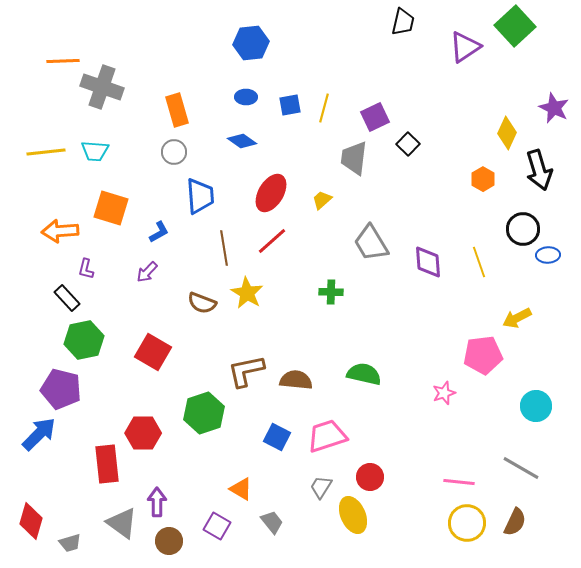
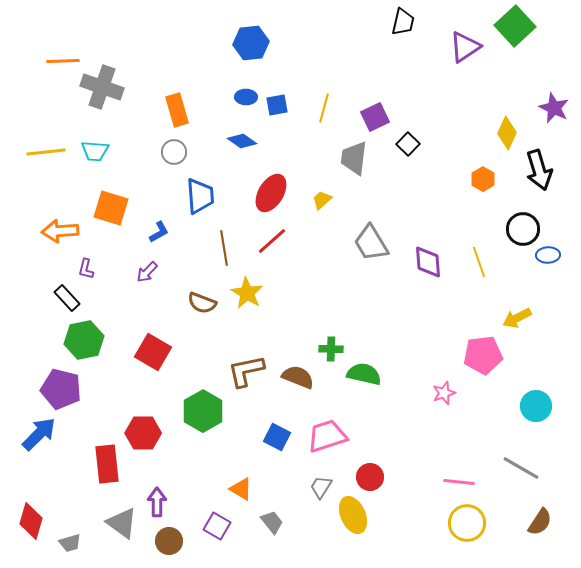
blue square at (290, 105): moved 13 px left
green cross at (331, 292): moved 57 px down
brown semicircle at (296, 380): moved 2 px right, 3 px up; rotated 16 degrees clockwise
green hexagon at (204, 413): moved 1 px left, 2 px up; rotated 12 degrees counterclockwise
brown semicircle at (515, 522): moved 25 px right; rotated 8 degrees clockwise
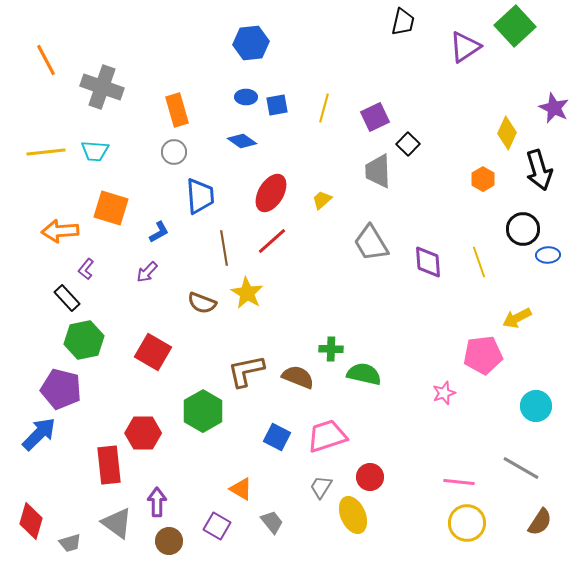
orange line at (63, 61): moved 17 px left, 1 px up; rotated 64 degrees clockwise
gray trapezoid at (354, 158): moved 24 px right, 13 px down; rotated 9 degrees counterclockwise
purple L-shape at (86, 269): rotated 25 degrees clockwise
red rectangle at (107, 464): moved 2 px right, 1 px down
gray triangle at (122, 523): moved 5 px left
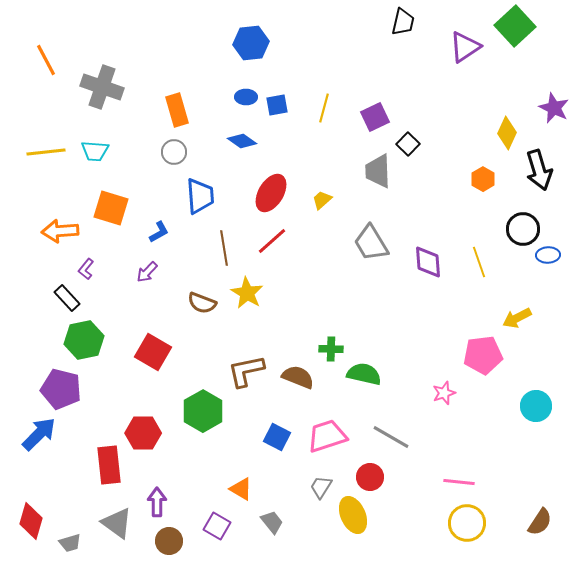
gray line at (521, 468): moved 130 px left, 31 px up
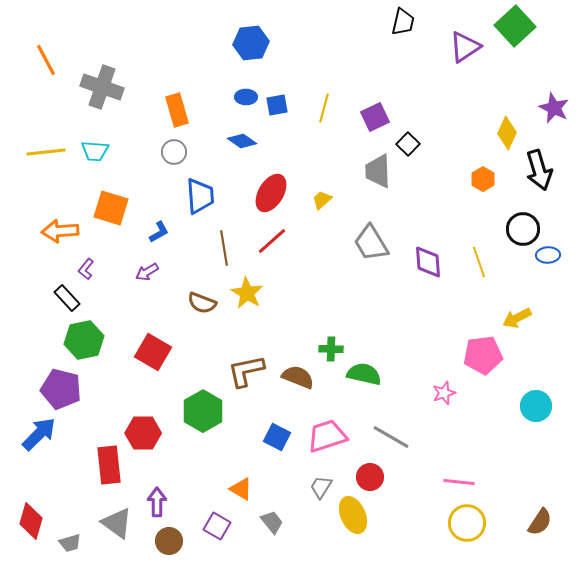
purple arrow at (147, 272): rotated 15 degrees clockwise
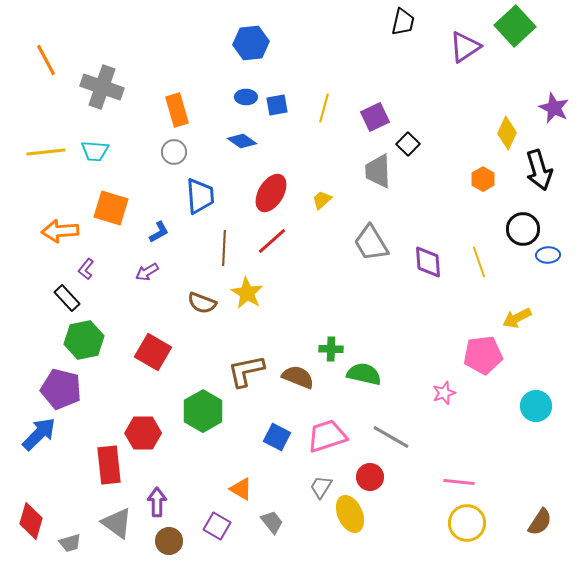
brown line at (224, 248): rotated 12 degrees clockwise
yellow ellipse at (353, 515): moved 3 px left, 1 px up
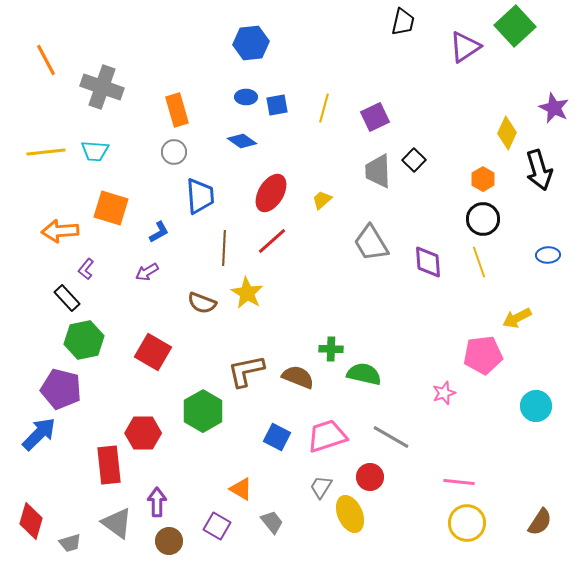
black square at (408, 144): moved 6 px right, 16 px down
black circle at (523, 229): moved 40 px left, 10 px up
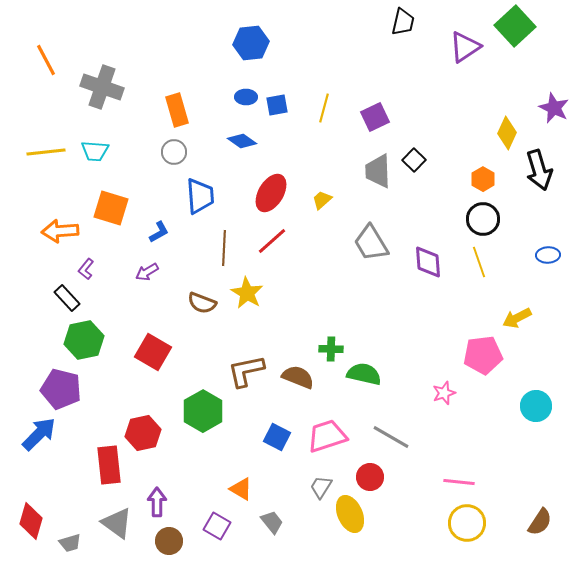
red hexagon at (143, 433): rotated 12 degrees counterclockwise
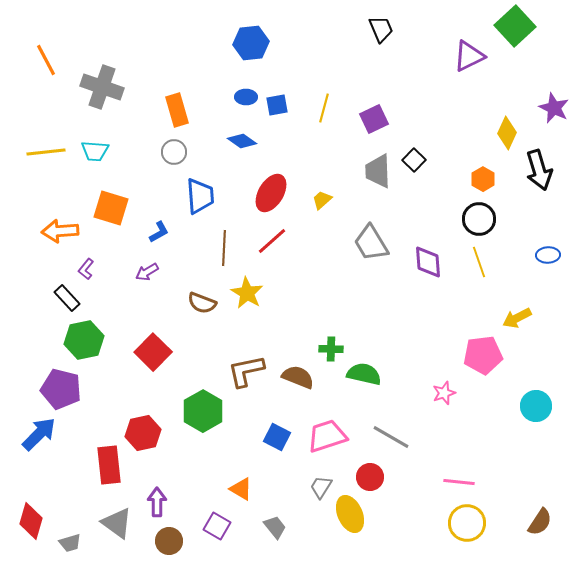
black trapezoid at (403, 22): moved 22 px left, 7 px down; rotated 36 degrees counterclockwise
purple triangle at (465, 47): moved 4 px right, 9 px down; rotated 8 degrees clockwise
purple square at (375, 117): moved 1 px left, 2 px down
black circle at (483, 219): moved 4 px left
red square at (153, 352): rotated 15 degrees clockwise
gray trapezoid at (272, 522): moved 3 px right, 5 px down
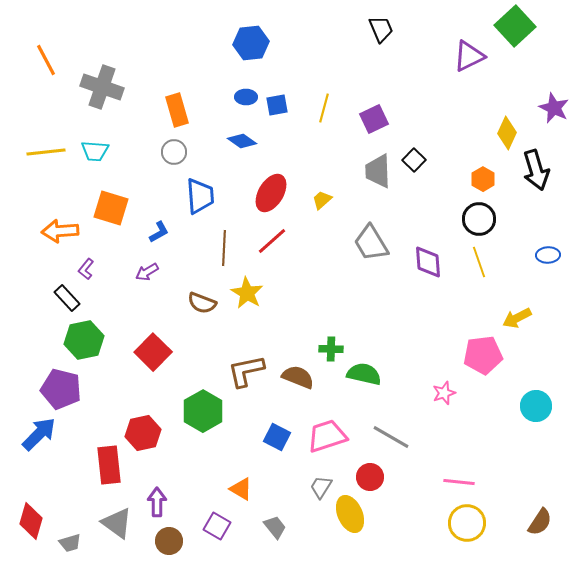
black arrow at (539, 170): moved 3 px left
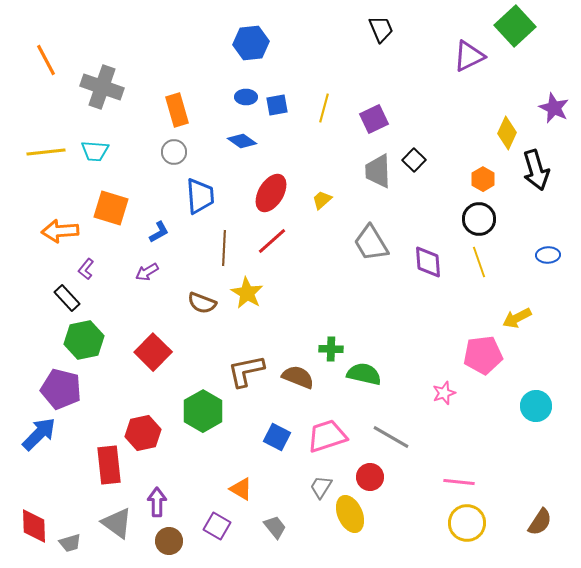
red diamond at (31, 521): moved 3 px right, 5 px down; rotated 18 degrees counterclockwise
